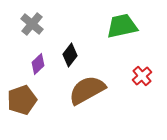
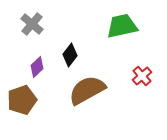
purple diamond: moved 1 px left, 3 px down
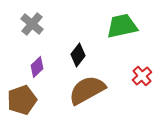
black diamond: moved 8 px right
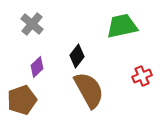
black diamond: moved 1 px left, 1 px down
red cross: rotated 18 degrees clockwise
brown semicircle: moved 2 px right; rotated 90 degrees clockwise
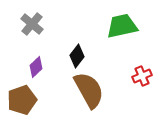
purple diamond: moved 1 px left
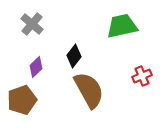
black diamond: moved 3 px left
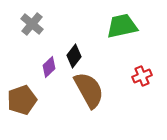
purple diamond: moved 13 px right
